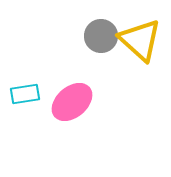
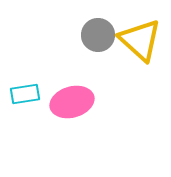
gray circle: moved 3 px left, 1 px up
pink ellipse: rotated 24 degrees clockwise
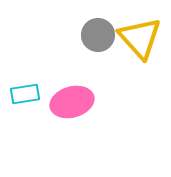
yellow triangle: moved 2 px up; rotated 6 degrees clockwise
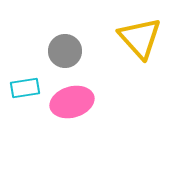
gray circle: moved 33 px left, 16 px down
cyan rectangle: moved 6 px up
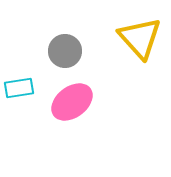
cyan rectangle: moved 6 px left
pink ellipse: rotated 21 degrees counterclockwise
